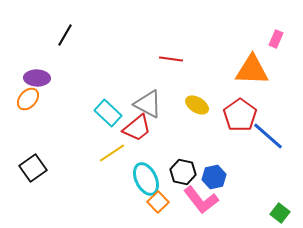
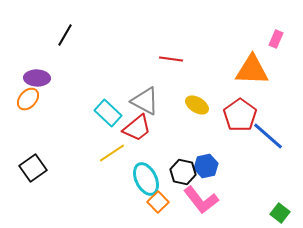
gray triangle: moved 3 px left, 3 px up
blue hexagon: moved 8 px left, 11 px up
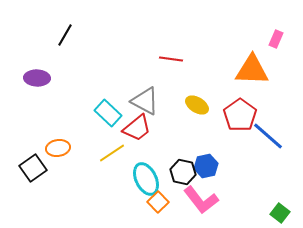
orange ellipse: moved 30 px right, 49 px down; rotated 40 degrees clockwise
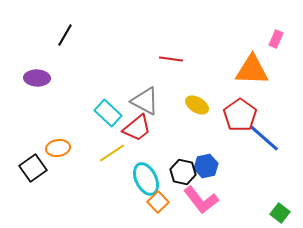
blue line: moved 4 px left, 2 px down
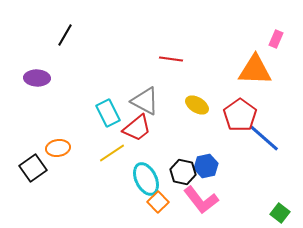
orange triangle: moved 3 px right
cyan rectangle: rotated 20 degrees clockwise
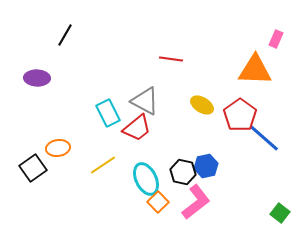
yellow ellipse: moved 5 px right
yellow line: moved 9 px left, 12 px down
pink L-shape: moved 5 px left, 2 px down; rotated 90 degrees counterclockwise
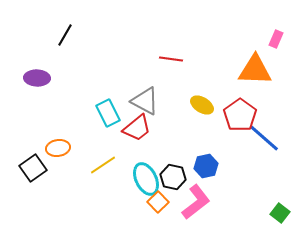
black hexagon: moved 10 px left, 5 px down
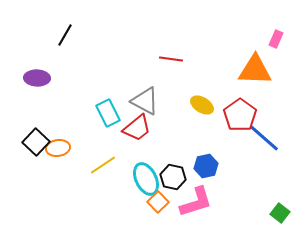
black square: moved 3 px right, 26 px up; rotated 12 degrees counterclockwise
pink L-shape: rotated 21 degrees clockwise
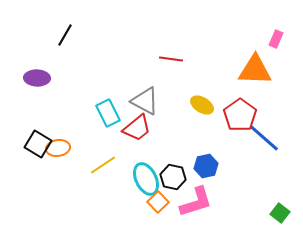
black square: moved 2 px right, 2 px down; rotated 12 degrees counterclockwise
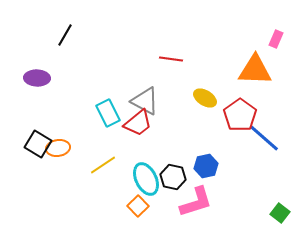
yellow ellipse: moved 3 px right, 7 px up
red trapezoid: moved 1 px right, 5 px up
orange square: moved 20 px left, 4 px down
